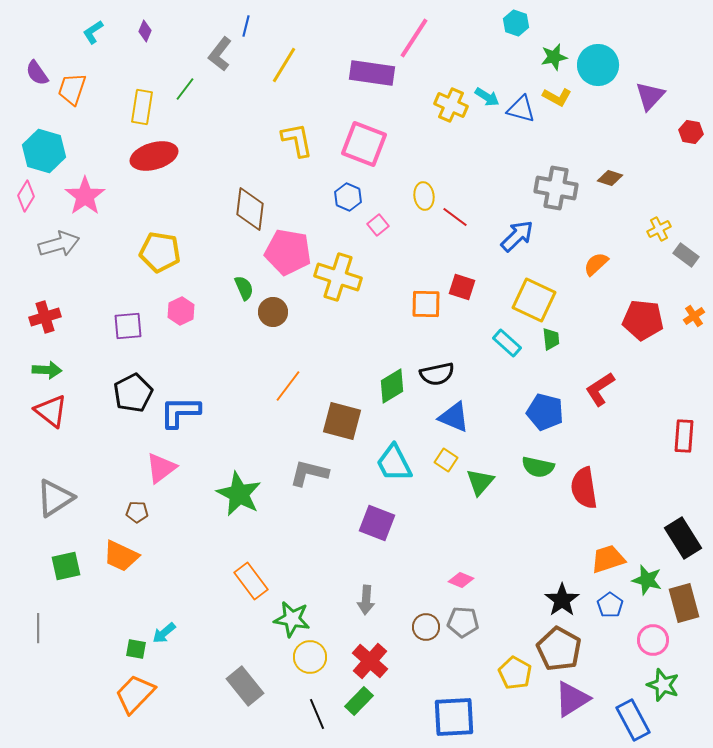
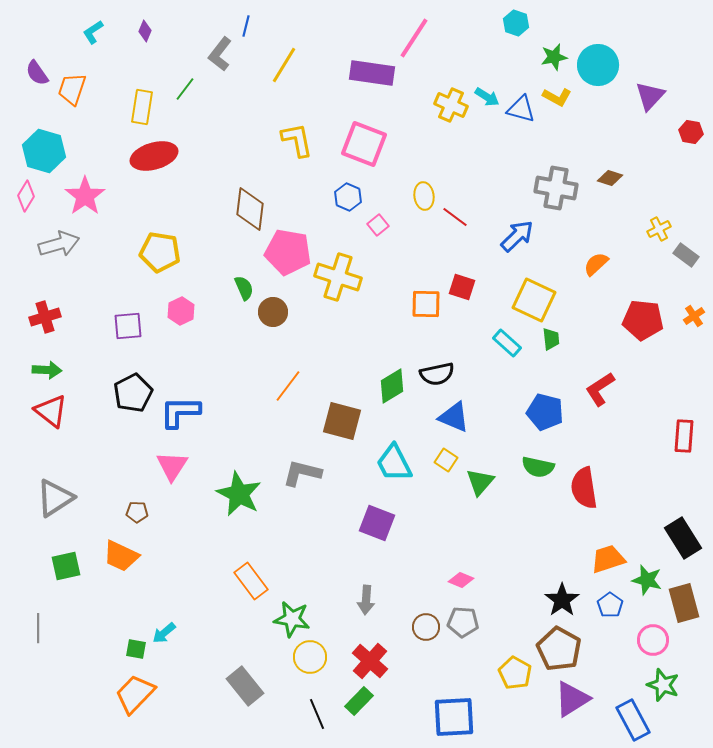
pink triangle at (161, 468): moved 11 px right, 2 px up; rotated 20 degrees counterclockwise
gray L-shape at (309, 473): moved 7 px left
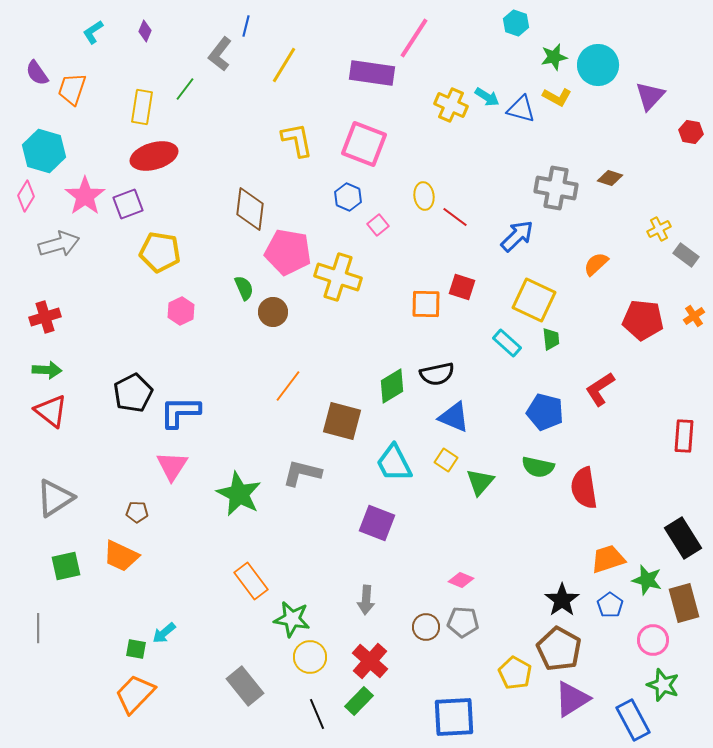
purple square at (128, 326): moved 122 px up; rotated 16 degrees counterclockwise
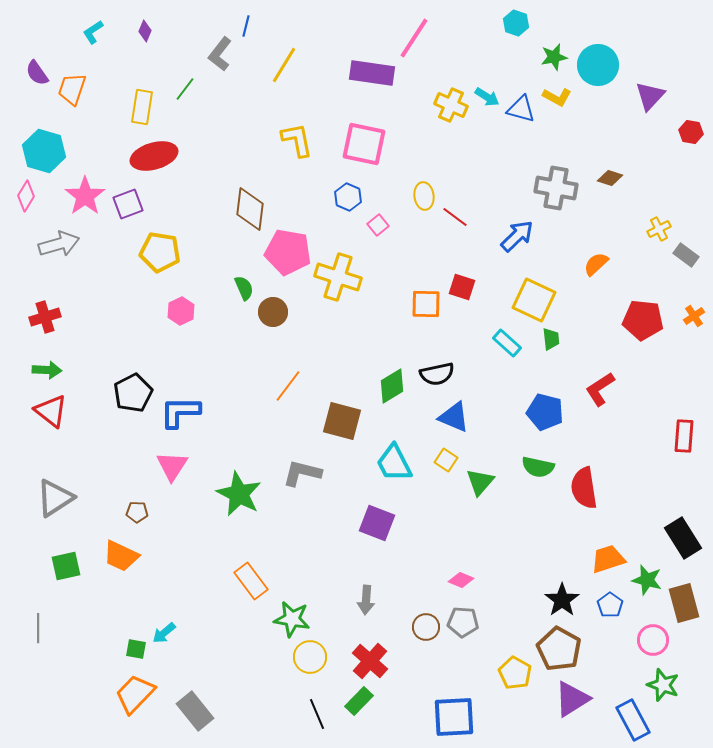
pink square at (364, 144): rotated 9 degrees counterclockwise
gray rectangle at (245, 686): moved 50 px left, 25 px down
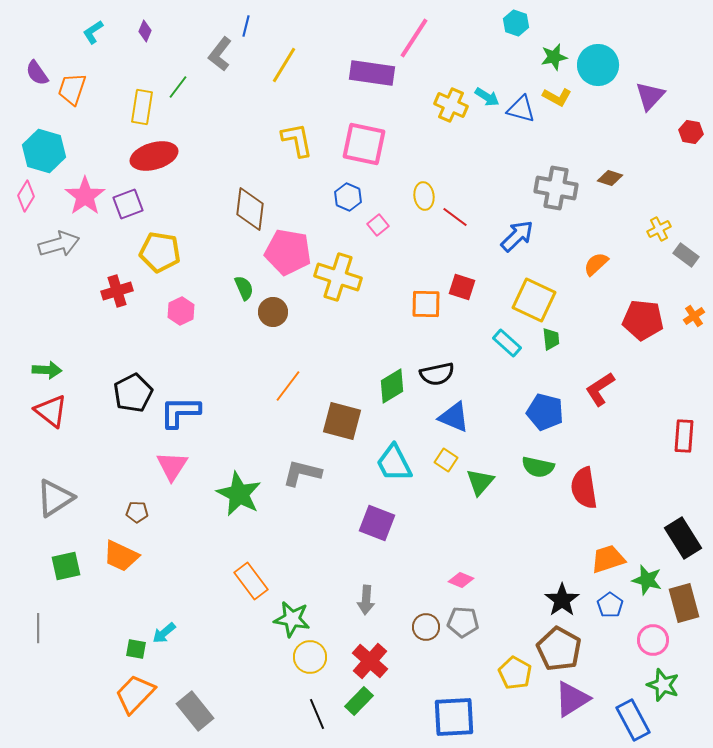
green line at (185, 89): moved 7 px left, 2 px up
red cross at (45, 317): moved 72 px right, 26 px up
